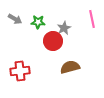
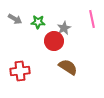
red circle: moved 1 px right
brown semicircle: moved 2 px left; rotated 48 degrees clockwise
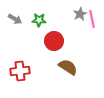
green star: moved 1 px right, 2 px up
gray star: moved 16 px right, 14 px up
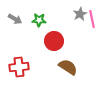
red cross: moved 1 px left, 4 px up
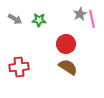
red circle: moved 12 px right, 3 px down
